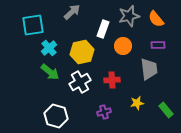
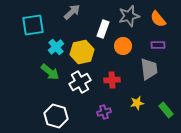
orange semicircle: moved 2 px right
cyan cross: moved 7 px right, 1 px up
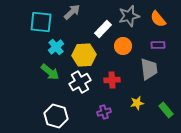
cyan square: moved 8 px right, 3 px up; rotated 15 degrees clockwise
white rectangle: rotated 24 degrees clockwise
yellow hexagon: moved 2 px right, 3 px down; rotated 10 degrees clockwise
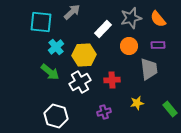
gray star: moved 2 px right, 2 px down
orange circle: moved 6 px right
green rectangle: moved 4 px right, 1 px up
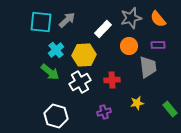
gray arrow: moved 5 px left, 8 px down
cyan cross: moved 3 px down
gray trapezoid: moved 1 px left, 2 px up
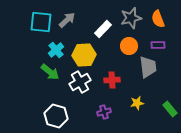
orange semicircle: rotated 18 degrees clockwise
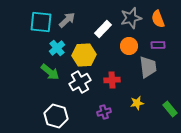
cyan cross: moved 1 px right, 2 px up
